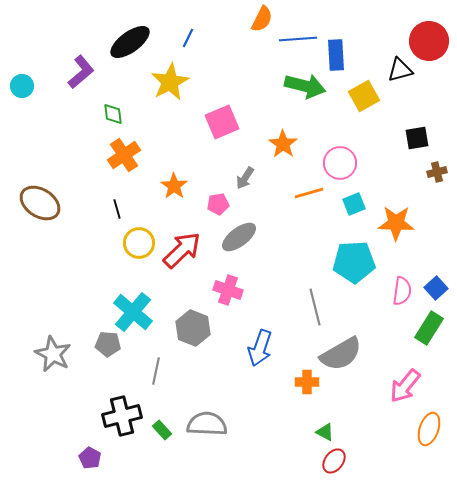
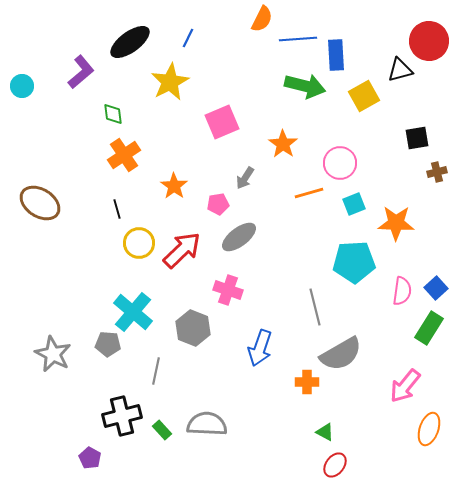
red ellipse at (334, 461): moved 1 px right, 4 px down
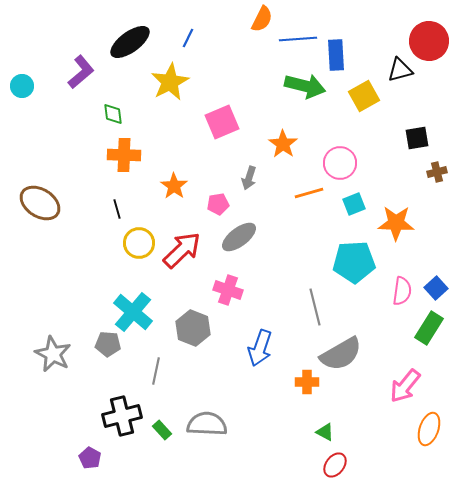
orange cross at (124, 155): rotated 36 degrees clockwise
gray arrow at (245, 178): moved 4 px right; rotated 15 degrees counterclockwise
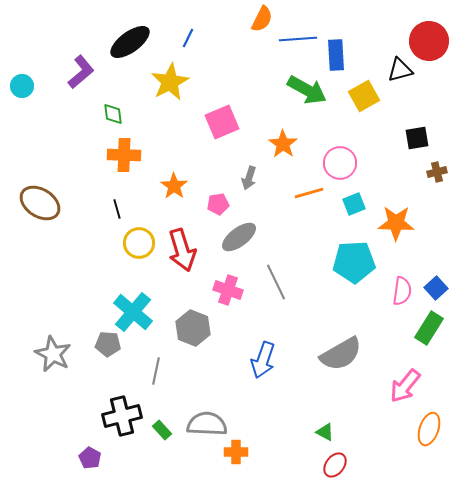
green arrow at (305, 86): moved 2 px right, 4 px down; rotated 15 degrees clockwise
red arrow at (182, 250): rotated 117 degrees clockwise
gray line at (315, 307): moved 39 px left, 25 px up; rotated 12 degrees counterclockwise
blue arrow at (260, 348): moved 3 px right, 12 px down
orange cross at (307, 382): moved 71 px left, 70 px down
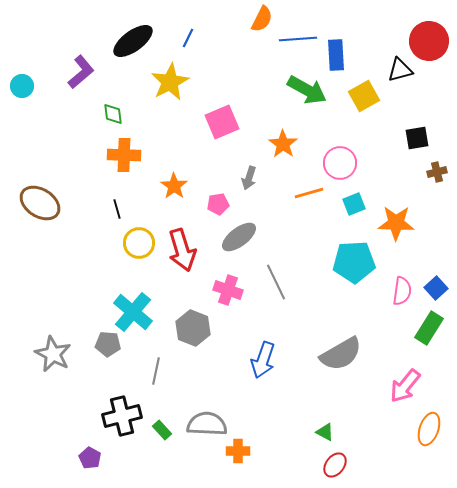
black ellipse at (130, 42): moved 3 px right, 1 px up
orange cross at (236, 452): moved 2 px right, 1 px up
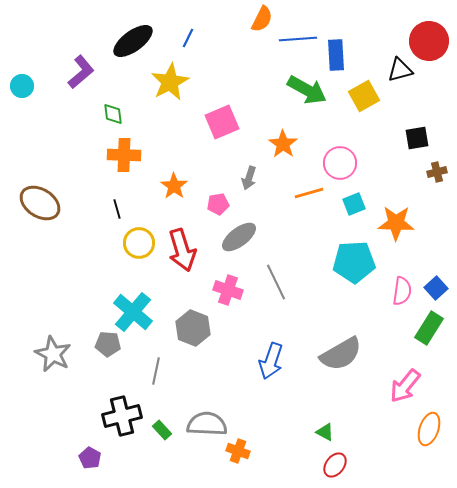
blue arrow at (263, 360): moved 8 px right, 1 px down
orange cross at (238, 451): rotated 20 degrees clockwise
